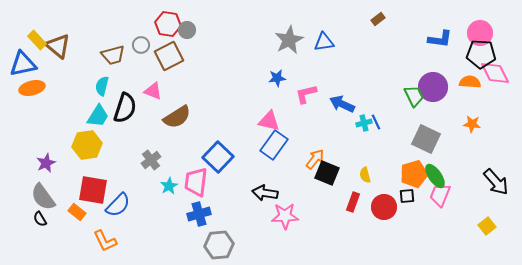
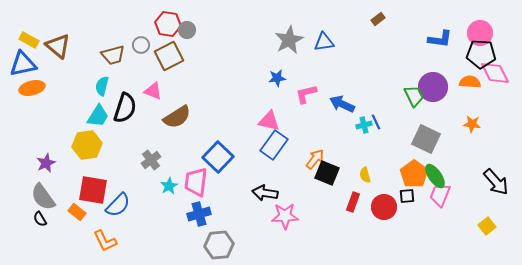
yellow rectangle at (37, 40): moved 8 px left; rotated 18 degrees counterclockwise
cyan cross at (364, 123): moved 2 px down
orange pentagon at (414, 174): rotated 20 degrees counterclockwise
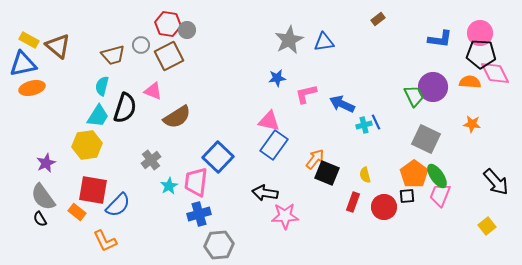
green ellipse at (435, 176): moved 2 px right
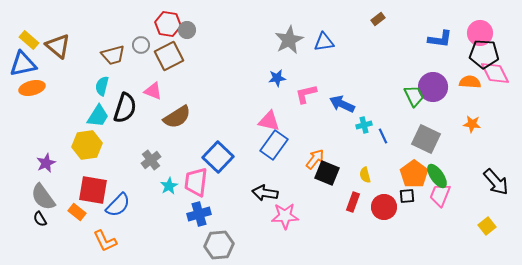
yellow rectangle at (29, 40): rotated 12 degrees clockwise
black pentagon at (481, 54): moved 3 px right
blue line at (376, 122): moved 7 px right, 14 px down
